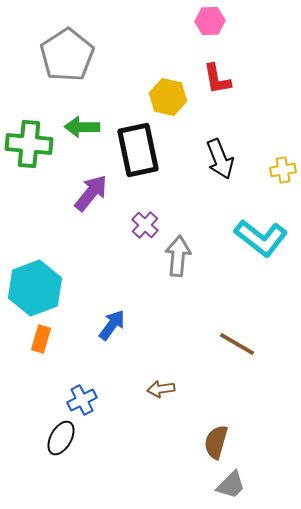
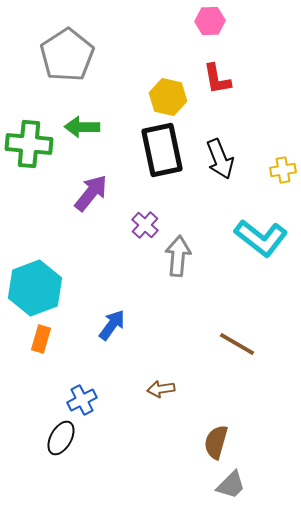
black rectangle: moved 24 px right
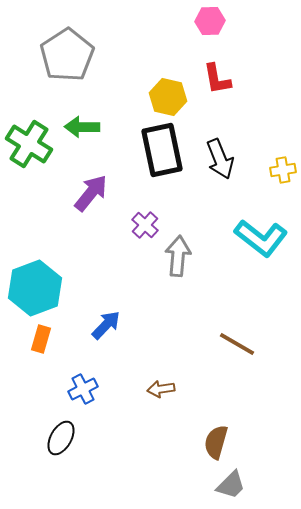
green cross: rotated 27 degrees clockwise
blue arrow: moved 6 px left; rotated 8 degrees clockwise
blue cross: moved 1 px right, 11 px up
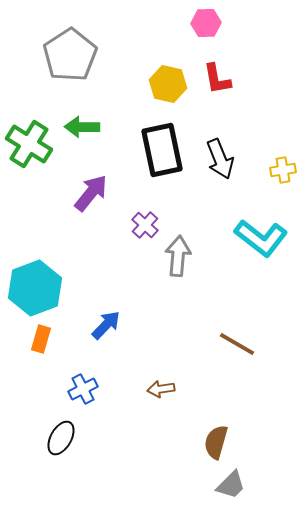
pink hexagon: moved 4 px left, 2 px down
gray pentagon: moved 3 px right
yellow hexagon: moved 13 px up
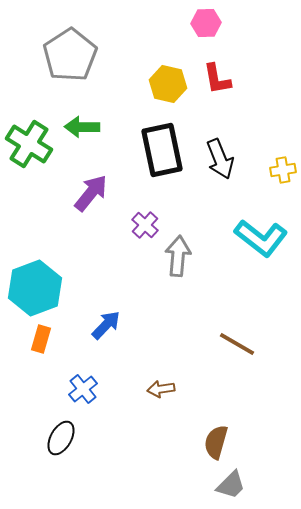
blue cross: rotated 12 degrees counterclockwise
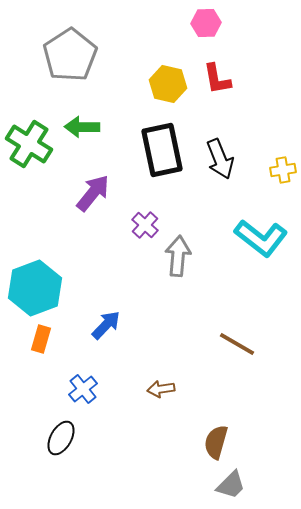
purple arrow: moved 2 px right
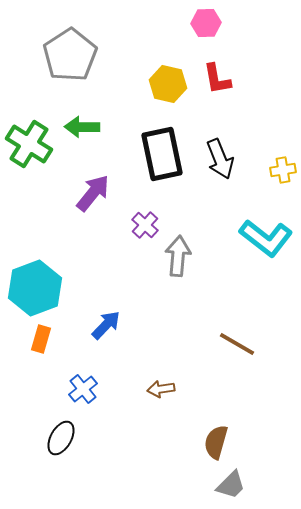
black rectangle: moved 4 px down
cyan L-shape: moved 5 px right
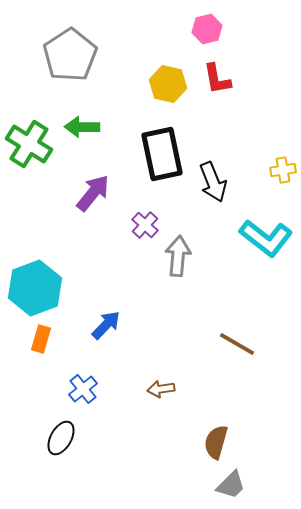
pink hexagon: moved 1 px right, 6 px down; rotated 12 degrees counterclockwise
black arrow: moved 7 px left, 23 px down
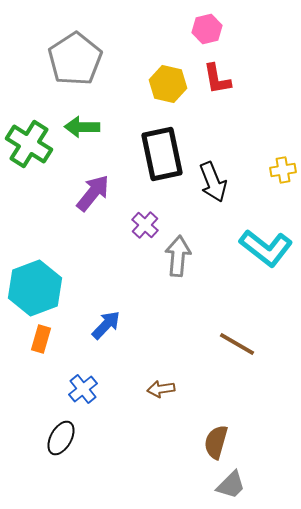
gray pentagon: moved 5 px right, 4 px down
cyan L-shape: moved 10 px down
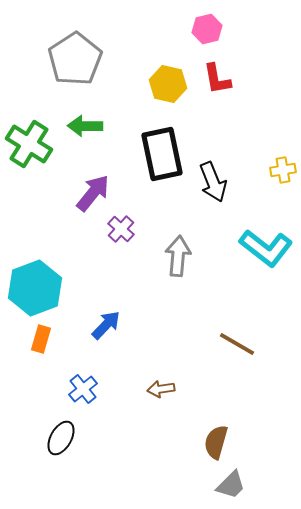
green arrow: moved 3 px right, 1 px up
purple cross: moved 24 px left, 4 px down
